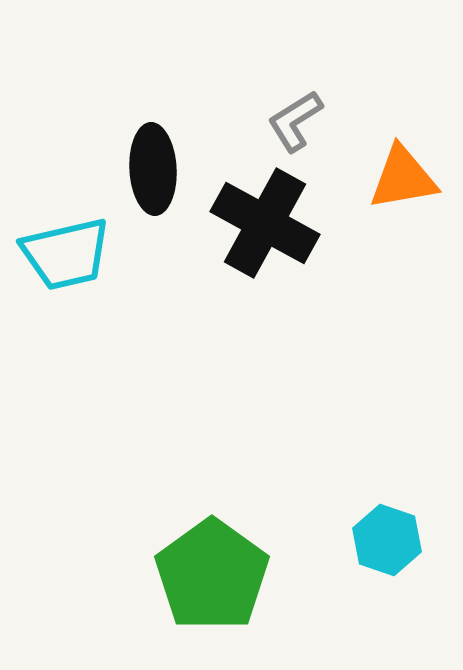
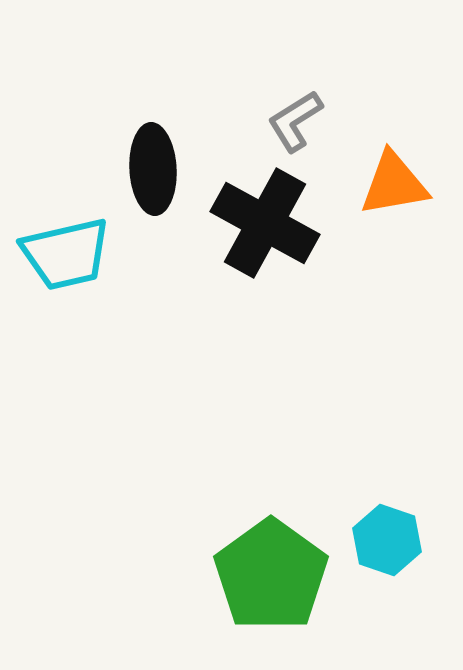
orange triangle: moved 9 px left, 6 px down
green pentagon: moved 59 px right
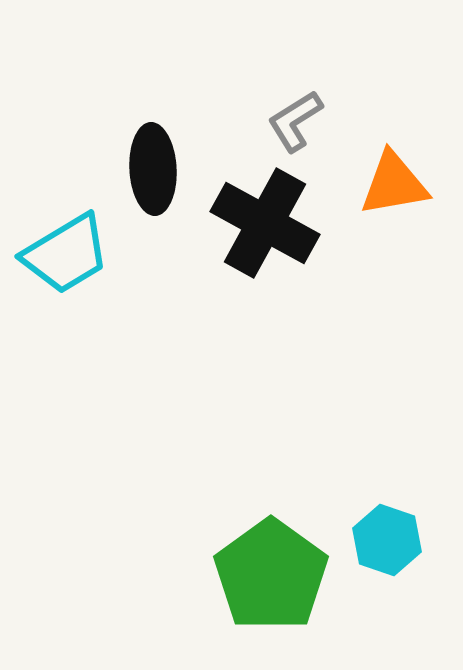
cyan trapezoid: rotated 18 degrees counterclockwise
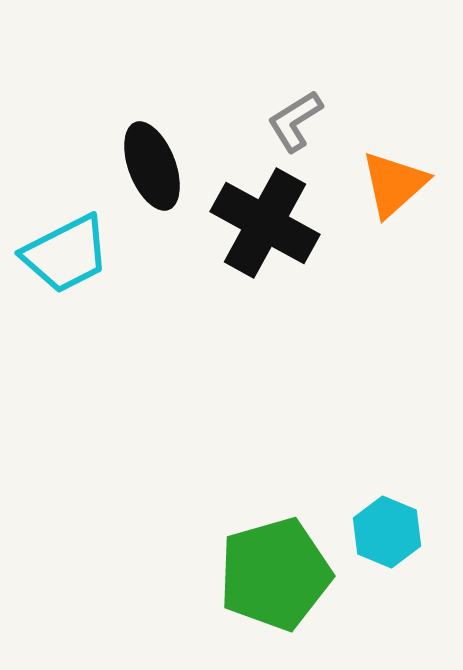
black ellipse: moved 1 px left, 3 px up; rotated 18 degrees counterclockwise
orange triangle: rotated 32 degrees counterclockwise
cyan trapezoid: rotated 4 degrees clockwise
cyan hexagon: moved 8 px up; rotated 4 degrees clockwise
green pentagon: moved 4 px right, 1 px up; rotated 20 degrees clockwise
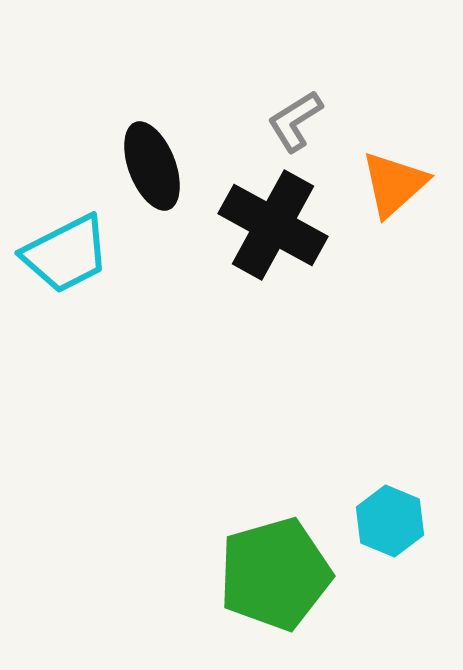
black cross: moved 8 px right, 2 px down
cyan hexagon: moved 3 px right, 11 px up
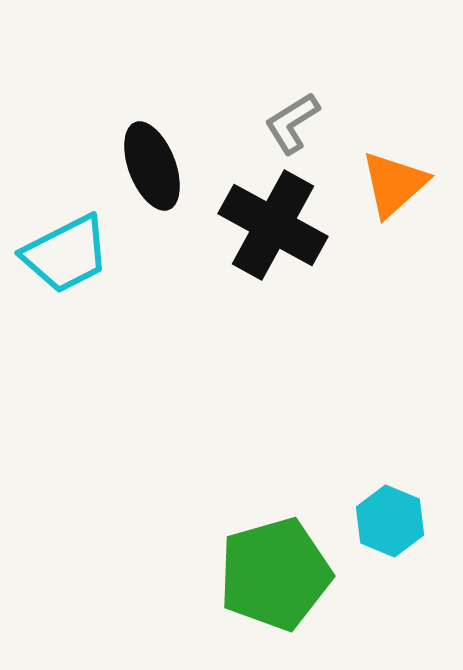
gray L-shape: moved 3 px left, 2 px down
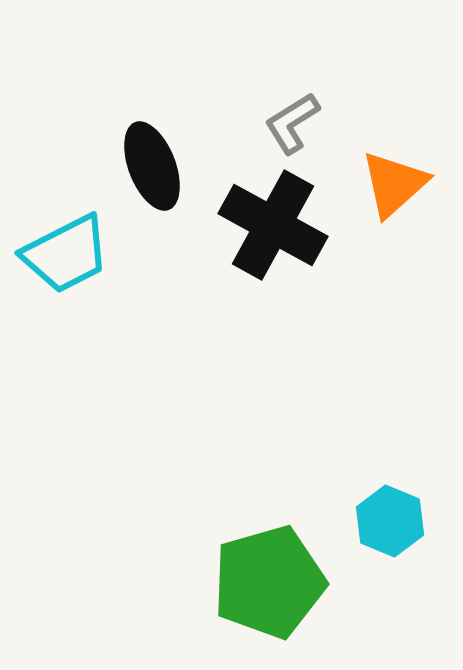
green pentagon: moved 6 px left, 8 px down
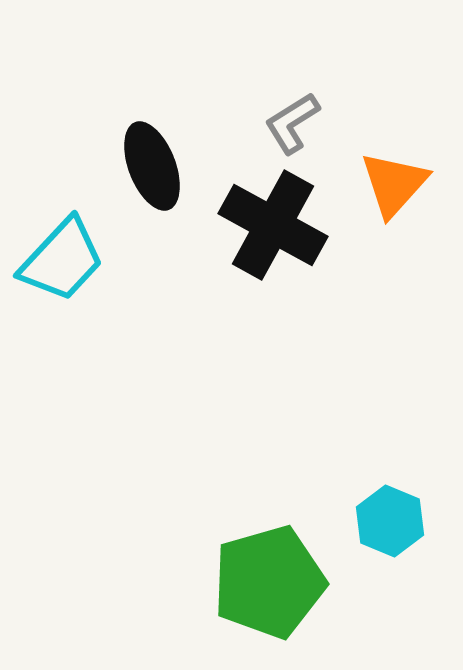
orange triangle: rotated 6 degrees counterclockwise
cyan trapezoid: moved 4 px left, 6 px down; rotated 20 degrees counterclockwise
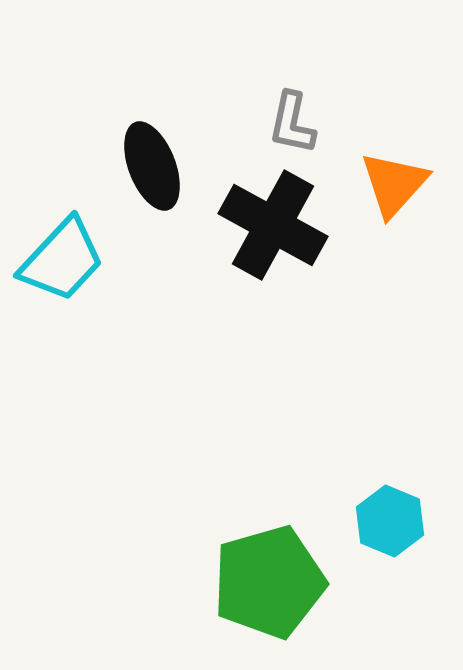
gray L-shape: rotated 46 degrees counterclockwise
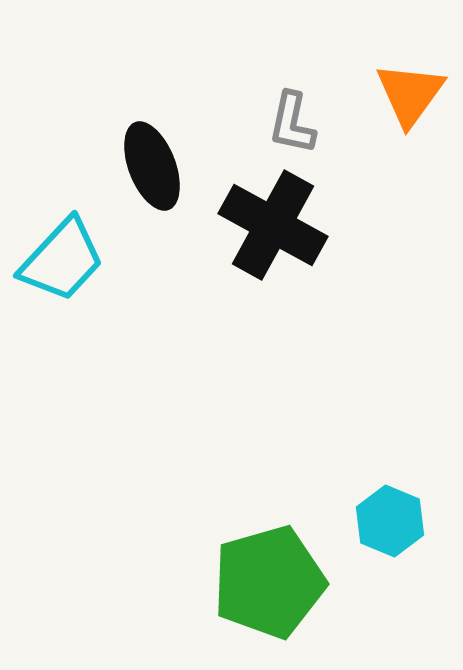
orange triangle: moved 16 px right, 90 px up; rotated 6 degrees counterclockwise
